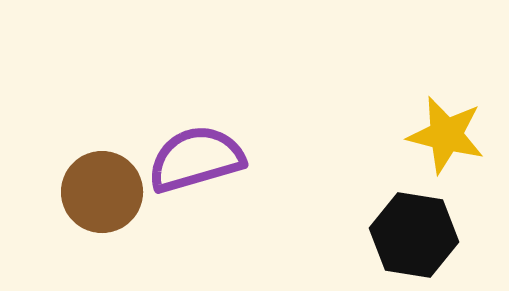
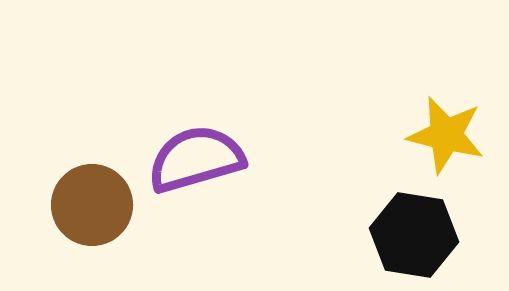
brown circle: moved 10 px left, 13 px down
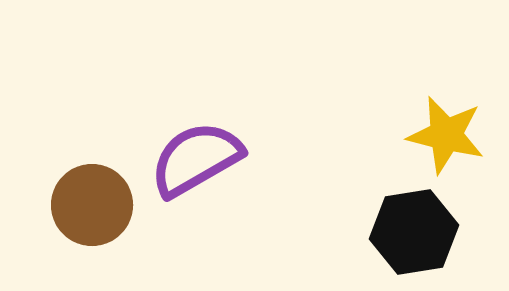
purple semicircle: rotated 14 degrees counterclockwise
black hexagon: moved 3 px up; rotated 18 degrees counterclockwise
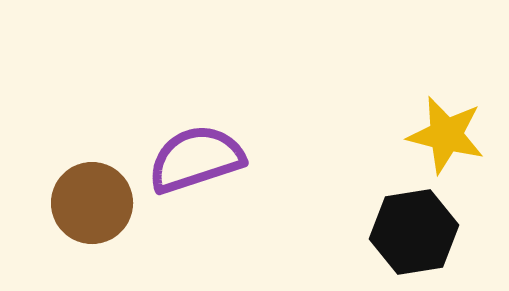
purple semicircle: rotated 12 degrees clockwise
brown circle: moved 2 px up
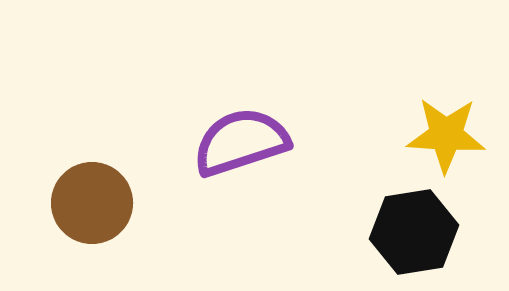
yellow star: rotated 10 degrees counterclockwise
purple semicircle: moved 45 px right, 17 px up
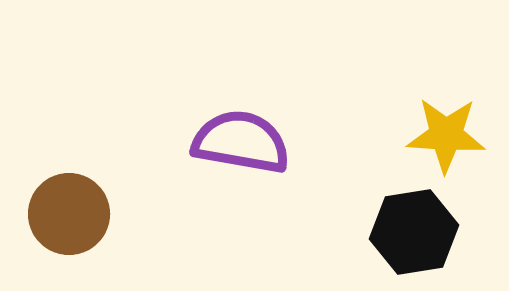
purple semicircle: rotated 28 degrees clockwise
brown circle: moved 23 px left, 11 px down
